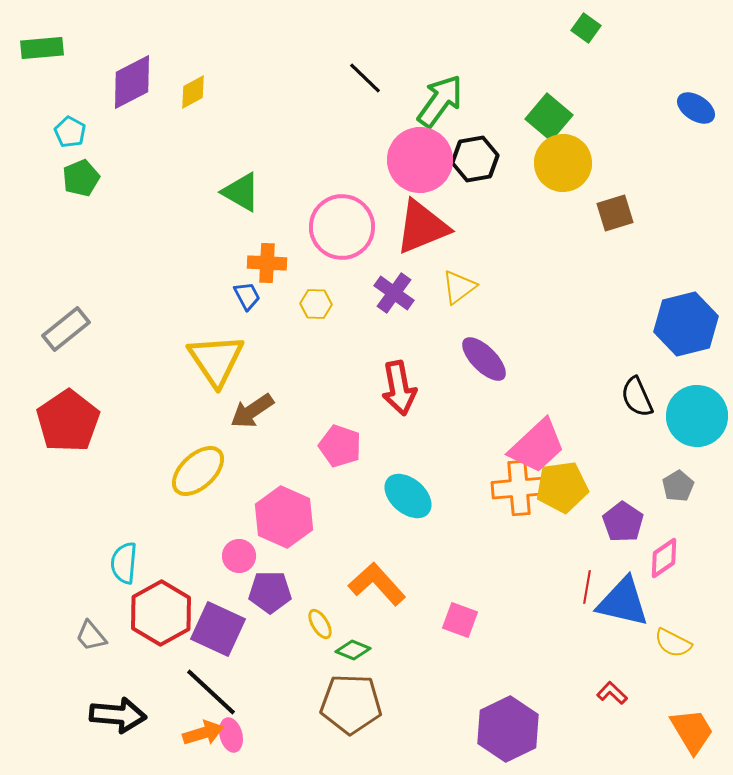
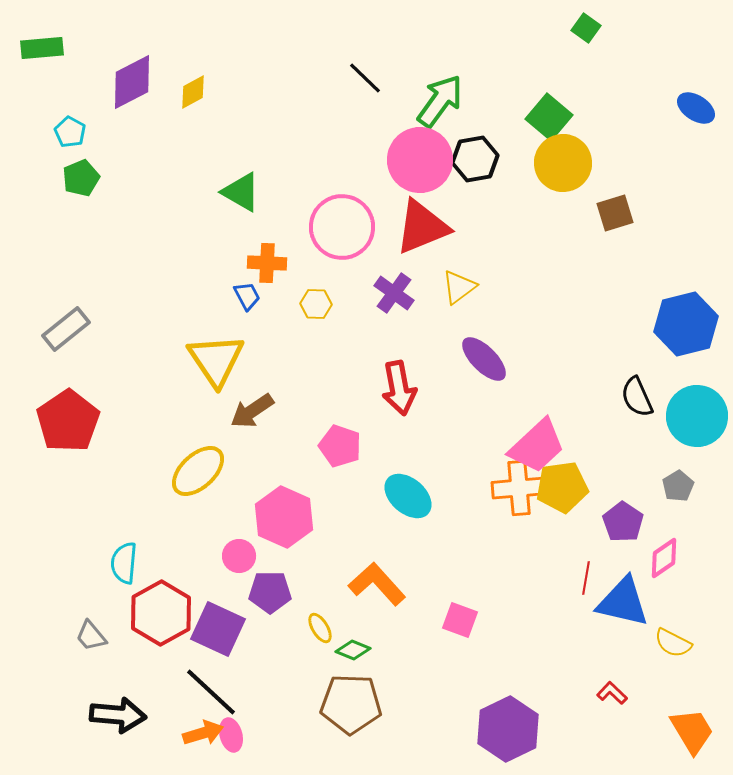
red line at (587, 587): moved 1 px left, 9 px up
yellow ellipse at (320, 624): moved 4 px down
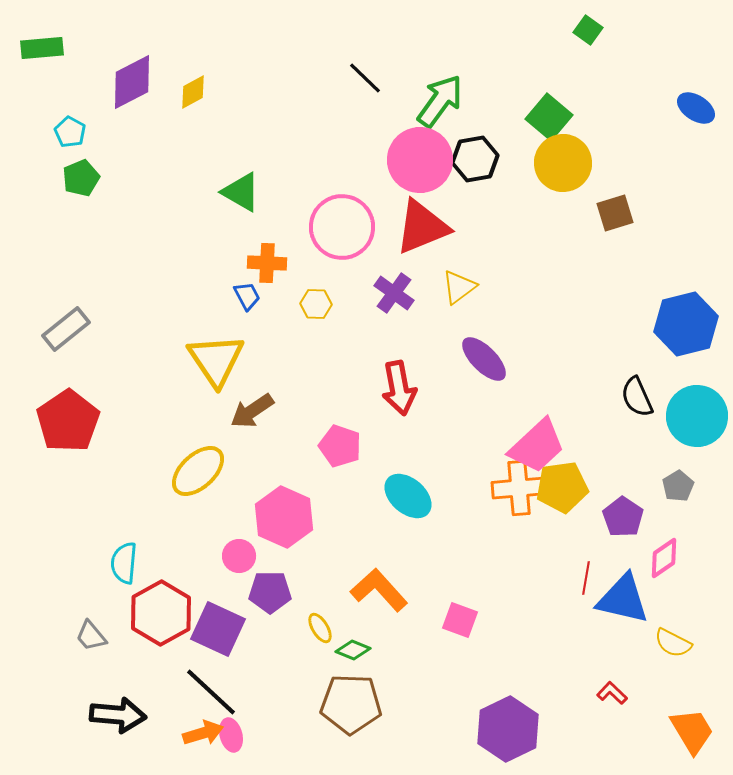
green square at (586, 28): moved 2 px right, 2 px down
purple pentagon at (623, 522): moved 5 px up
orange L-shape at (377, 584): moved 2 px right, 6 px down
blue triangle at (623, 602): moved 3 px up
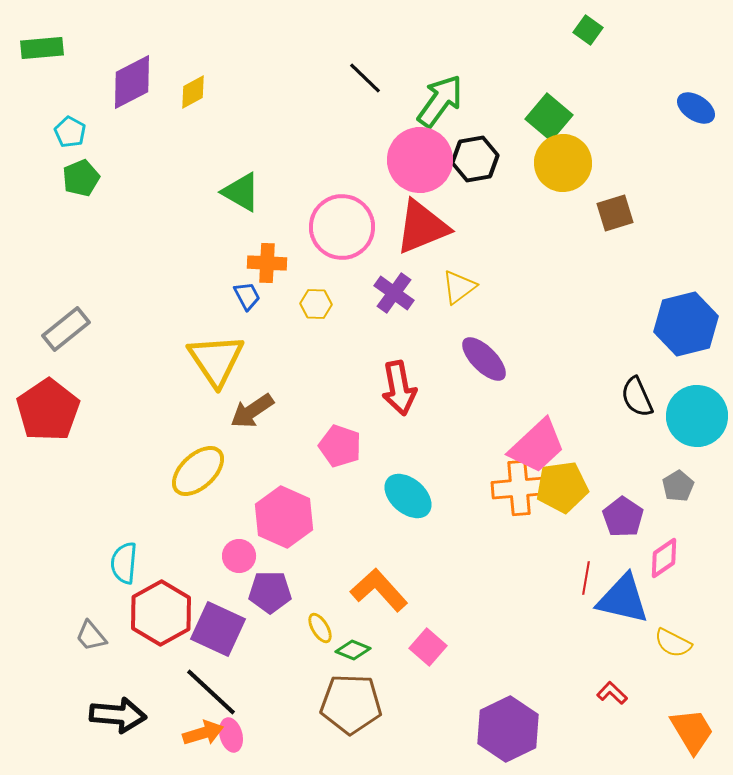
red pentagon at (68, 421): moved 20 px left, 11 px up
pink square at (460, 620): moved 32 px left, 27 px down; rotated 21 degrees clockwise
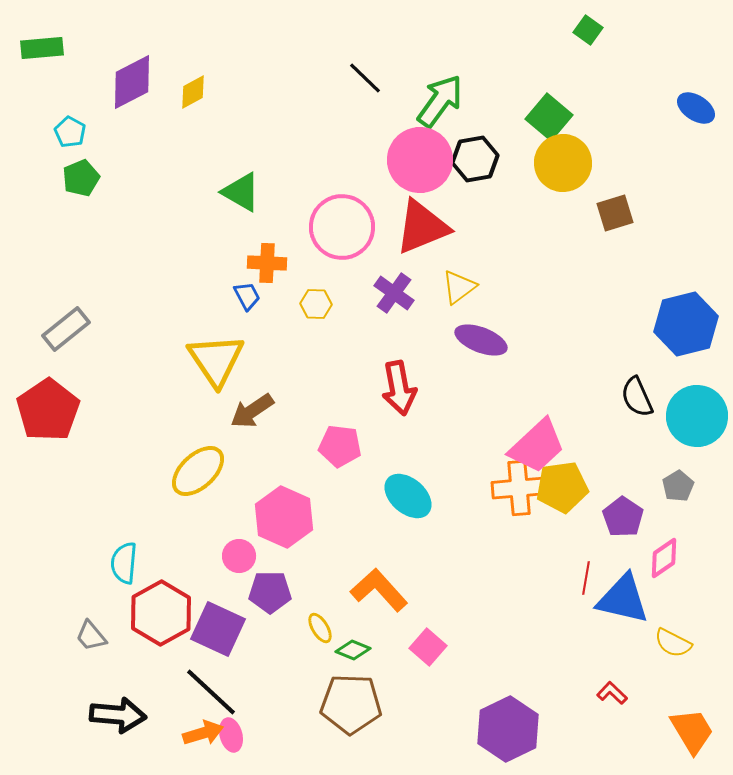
purple ellipse at (484, 359): moved 3 px left, 19 px up; rotated 24 degrees counterclockwise
pink pentagon at (340, 446): rotated 12 degrees counterclockwise
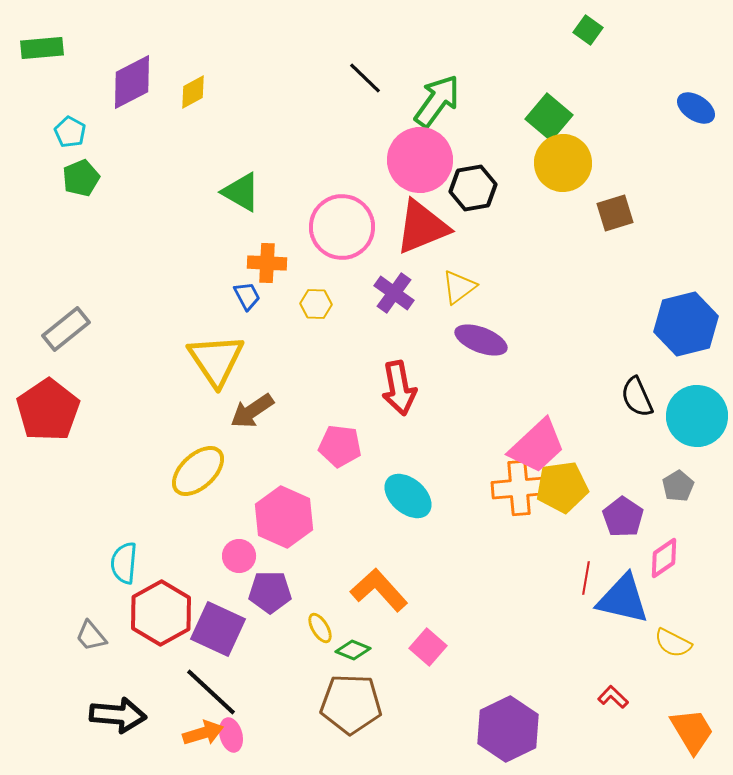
green arrow at (440, 101): moved 3 px left
black hexagon at (475, 159): moved 2 px left, 29 px down
red L-shape at (612, 693): moved 1 px right, 4 px down
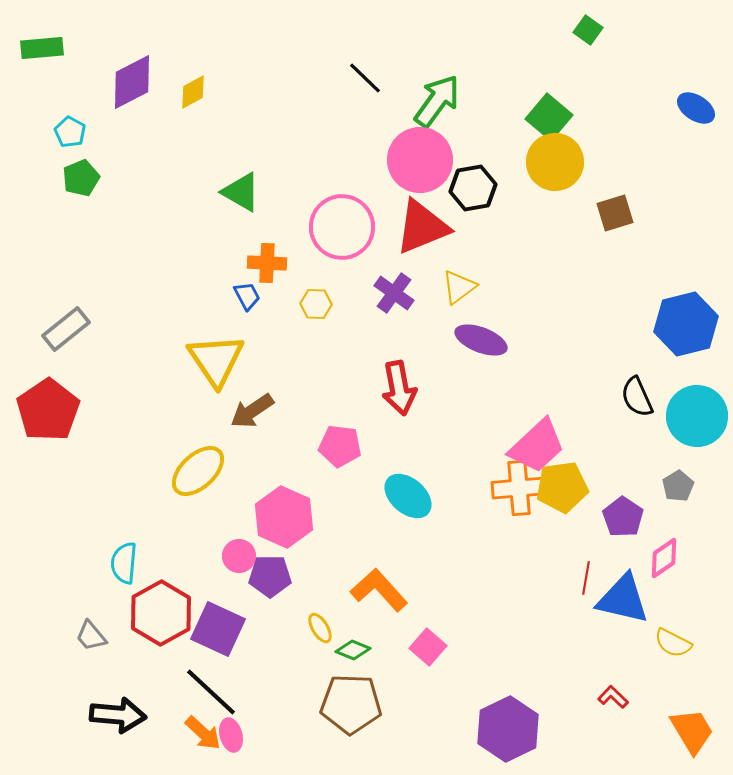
yellow circle at (563, 163): moved 8 px left, 1 px up
purple pentagon at (270, 592): moved 16 px up
orange arrow at (203, 733): rotated 60 degrees clockwise
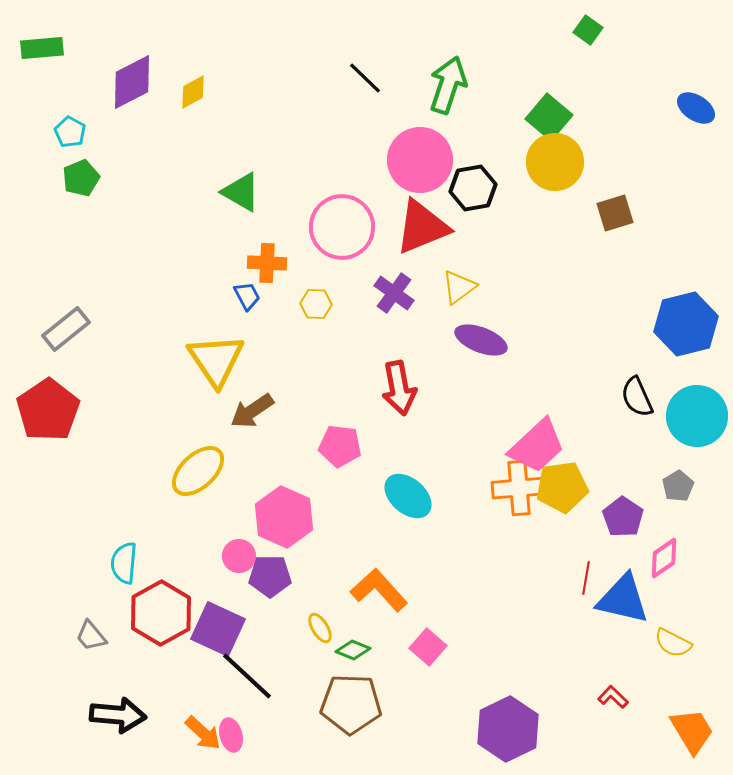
green arrow at (437, 101): moved 11 px right, 16 px up; rotated 18 degrees counterclockwise
black line at (211, 692): moved 36 px right, 16 px up
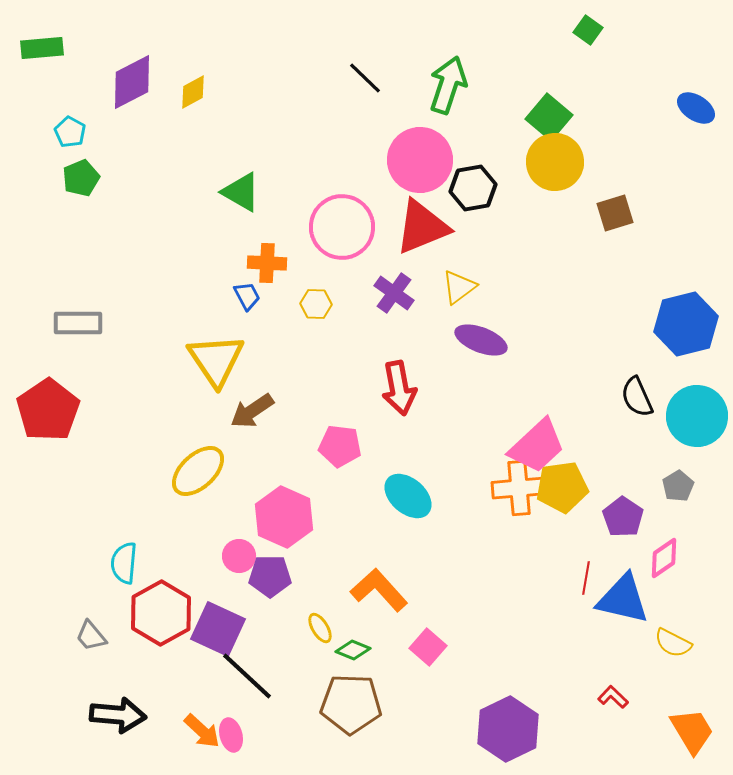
gray rectangle at (66, 329): moved 12 px right, 6 px up; rotated 39 degrees clockwise
orange arrow at (203, 733): moved 1 px left, 2 px up
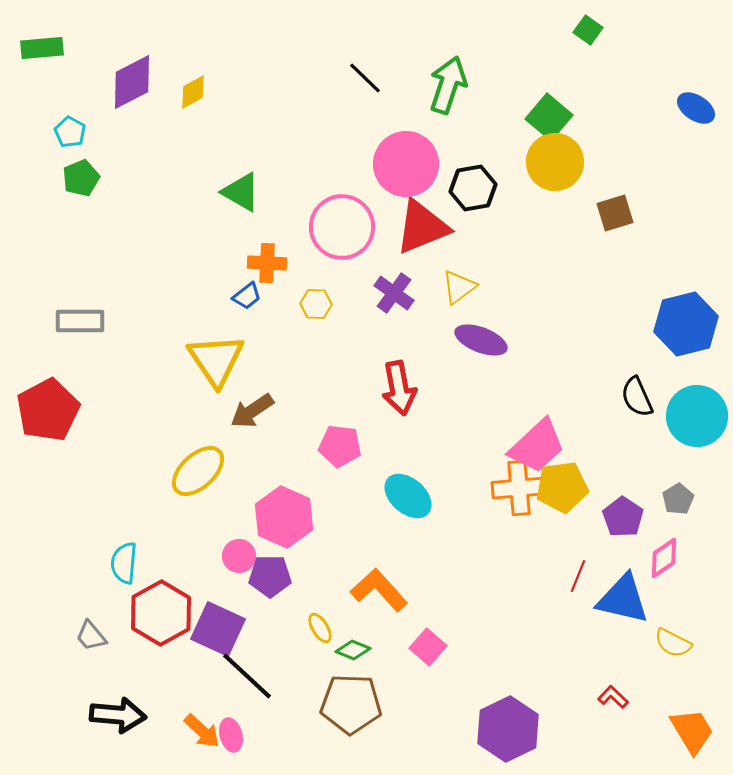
pink circle at (420, 160): moved 14 px left, 4 px down
blue trapezoid at (247, 296): rotated 80 degrees clockwise
gray rectangle at (78, 323): moved 2 px right, 2 px up
red pentagon at (48, 410): rotated 6 degrees clockwise
gray pentagon at (678, 486): moved 13 px down
red line at (586, 578): moved 8 px left, 2 px up; rotated 12 degrees clockwise
